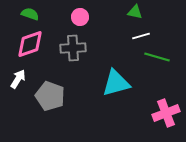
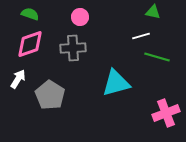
green triangle: moved 18 px right
gray pentagon: moved 1 px up; rotated 12 degrees clockwise
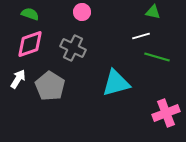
pink circle: moved 2 px right, 5 px up
gray cross: rotated 30 degrees clockwise
gray pentagon: moved 9 px up
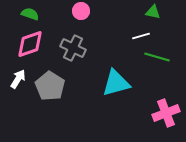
pink circle: moved 1 px left, 1 px up
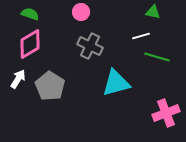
pink circle: moved 1 px down
pink diamond: rotated 12 degrees counterclockwise
gray cross: moved 17 px right, 2 px up
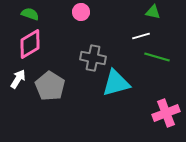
gray cross: moved 3 px right, 12 px down; rotated 15 degrees counterclockwise
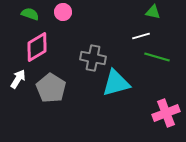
pink circle: moved 18 px left
pink diamond: moved 7 px right, 3 px down
gray pentagon: moved 1 px right, 2 px down
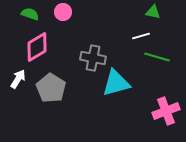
pink cross: moved 2 px up
